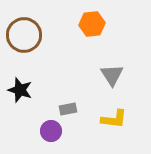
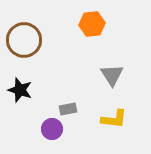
brown circle: moved 5 px down
purple circle: moved 1 px right, 2 px up
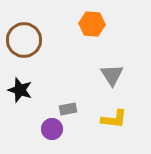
orange hexagon: rotated 10 degrees clockwise
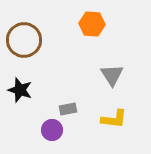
purple circle: moved 1 px down
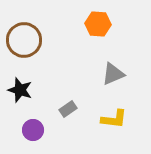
orange hexagon: moved 6 px right
gray triangle: moved 1 px right, 1 px up; rotated 40 degrees clockwise
gray rectangle: rotated 24 degrees counterclockwise
purple circle: moved 19 px left
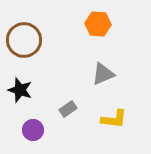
gray triangle: moved 10 px left
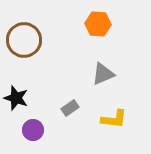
black star: moved 4 px left, 8 px down
gray rectangle: moved 2 px right, 1 px up
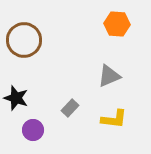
orange hexagon: moved 19 px right
gray triangle: moved 6 px right, 2 px down
gray rectangle: rotated 12 degrees counterclockwise
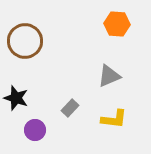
brown circle: moved 1 px right, 1 px down
purple circle: moved 2 px right
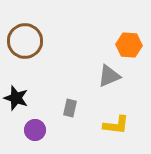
orange hexagon: moved 12 px right, 21 px down
gray rectangle: rotated 30 degrees counterclockwise
yellow L-shape: moved 2 px right, 6 px down
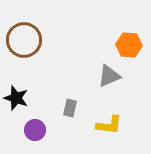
brown circle: moved 1 px left, 1 px up
yellow L-shape: moved 7 px left
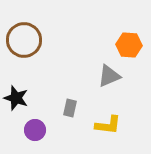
yellow L-shape: moved 1 px left
